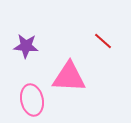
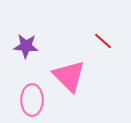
pink triangle: moved 1 px up; rotated 42 degrees clockwise
pink ellipse: rotated 12 degrees clockwise
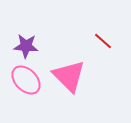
pink ellipse: moved 6 px left, 20 px up; rotated 44 degrees counterclockwise
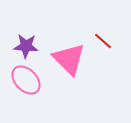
pink triangle: moved 17 px up
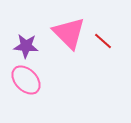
pink triangle: moved 26 px up
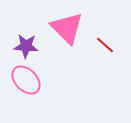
pink triangle: moved 2 px left, 5 px up
red line: moved 2 px right, 4 px down
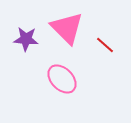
purple star: moved 7 px up
pink ellipse: moved 36 px right, 1 px up
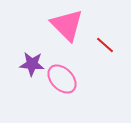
pink triangle: moved 3 px up
purple star: moved 6 px right, 25 px down
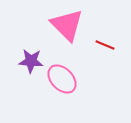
red line: rotated 18 degrees counterclockwise
purple star: moved 1 px left, 3 px up
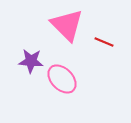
red line: moved 1 px left, 3 px up
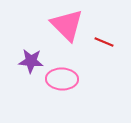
pink ellipse: rotated 44 degrees counterclockwise
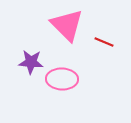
purple star: moved 1 px down
